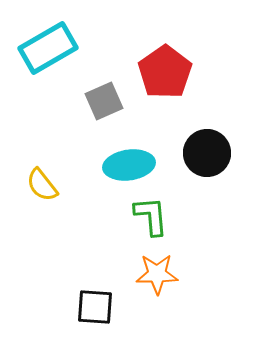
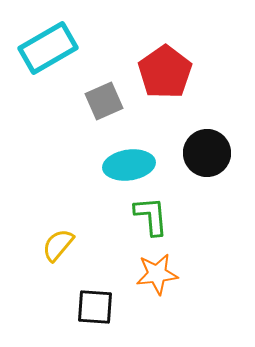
yellow semicircle: moved 16 px right, 60 px down; rotated 78 degrees clockwise
orange star: rotated 6 degrees counterclockwise
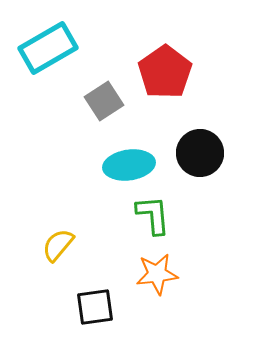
gray square: rotated 9 degrees counterclockwise
black circle: moved 7 px left
green L-shape: moved 2 px right, 1 px up
black square: rotated 12 degrees counterclockwise
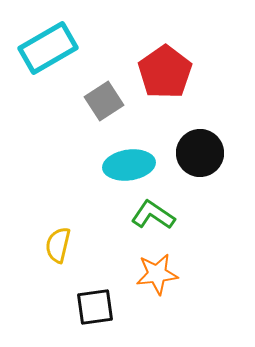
green L-shape: rotated 51 degrees counterclockwise
yellow semicircle: rotated 27 degrees counterclockwise
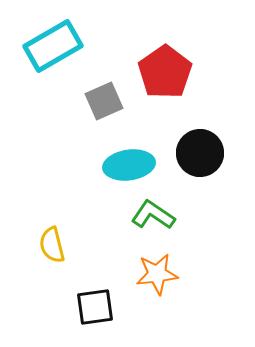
cyan rectangle: moved 5 px right, 2 px up
gray square: rotated 9 degrees clockwise
yellow semicircle: moved 6 px left; rotated 27 degrees counterclockwise
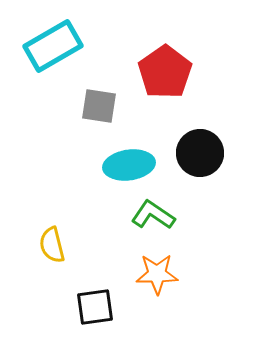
gray square: moved 5 px left, 5 px down; rotated 33 degrees clockwise
orange star: rotated 6 degrees clockwise
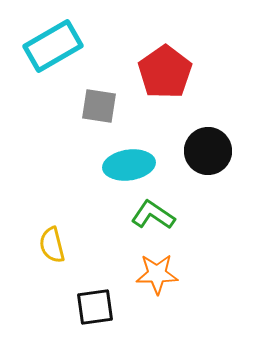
black circle: moved 8 px right, 2 px up
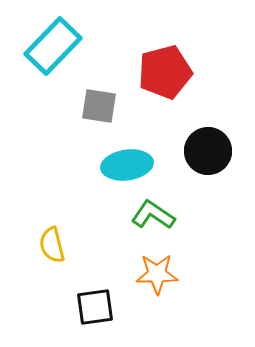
cyan rectangle: rotated 16 degrees counterclockwise
red pentagon: rotated 20 degrees clockwise
cyan ellipse: moved 2 px left
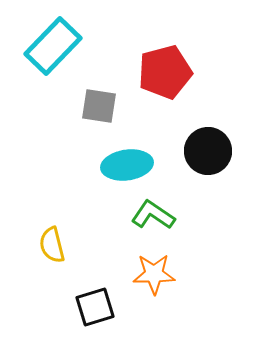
orange star: moved 3 px left
black square: rotated 9 degrees counterclockwise
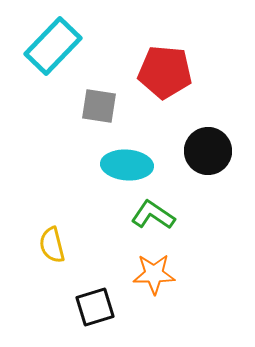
red pentagon: rotated 20 degrees clockwise
cyan ellipse: rotated 12 degrees clockwise
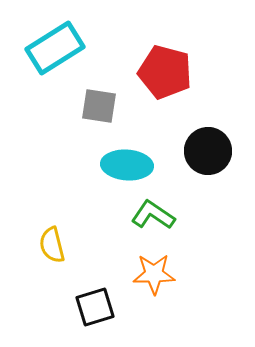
cyan rectangle: moved 2 px right, 2 px down; rotated 14 degrees clockwise
red pentagon: rotated 10 degrees clockwise
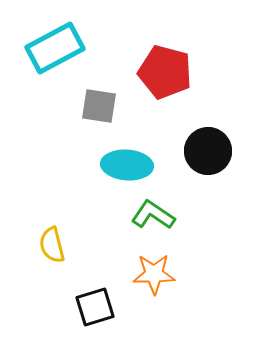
cyan rectangle: rotated 4 degrees clockwise
